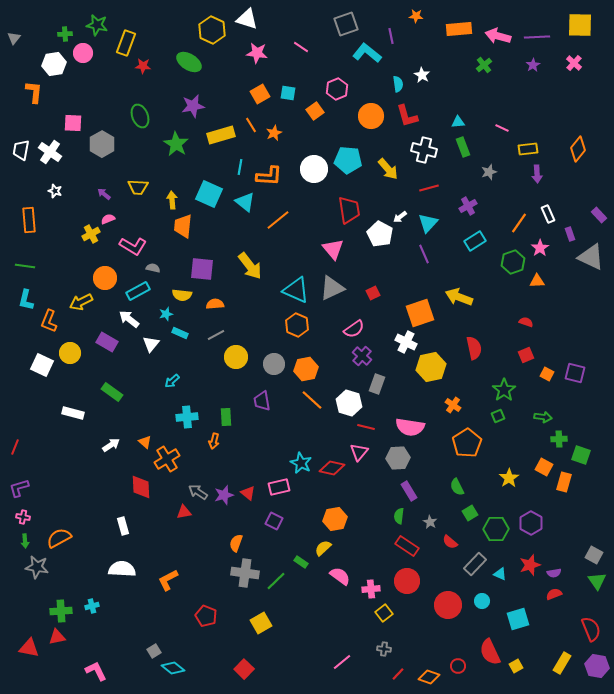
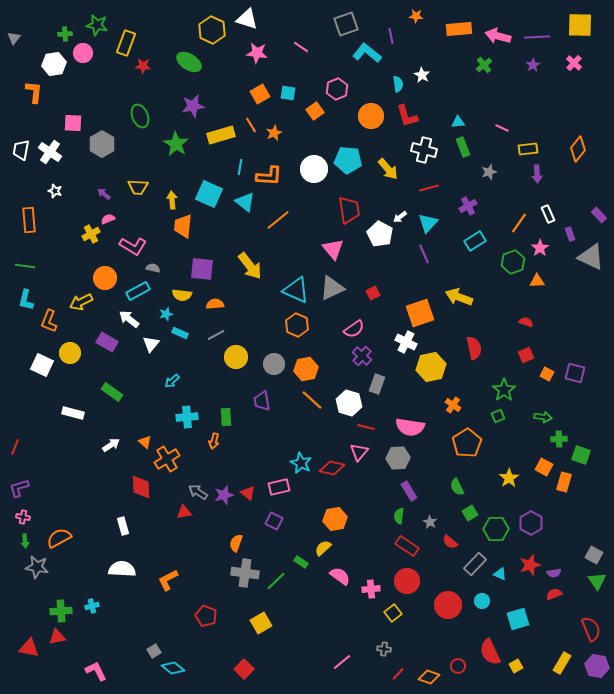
yellow square at (384, 613): moved 9 px right
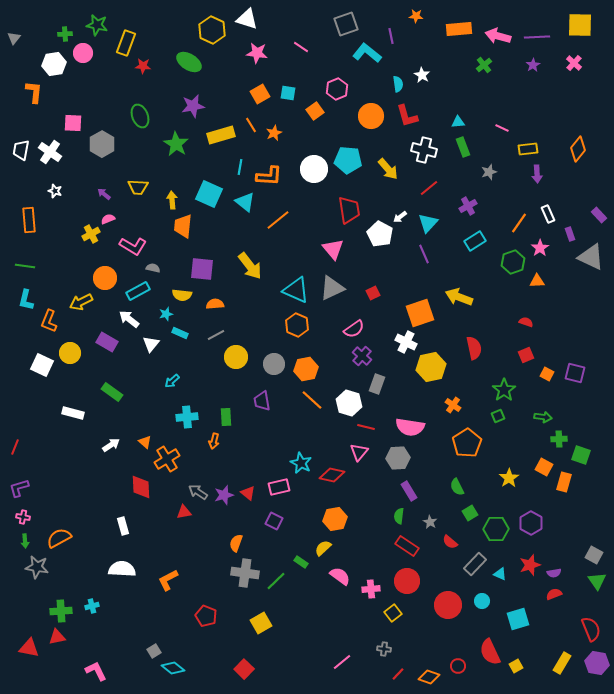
red line at (429, 188): rotated 24 degrees counterclockwise
red diamond at (332, 468): moved 7 px down
purple hexagon at (597, 666): moved 3 px up
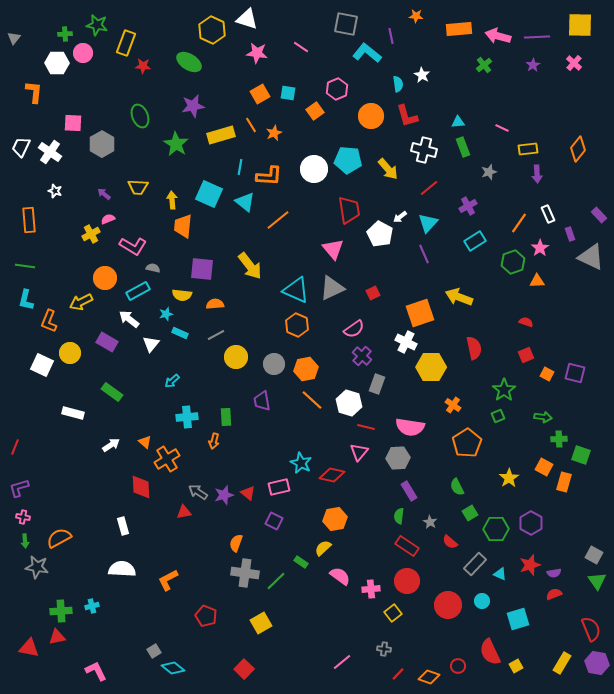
gray square at (346, 24): rotated 30 degrees clockwise
white hexagon at (54, 64): moved 3 px right, 1 px up; rotated 10 degrees clockwise
white trapezoid at (21, 150): moved 3 px up; rotated 15 degrees clockwise
yellow hexagon at (431, 367): rotated 12 degrees clockwise
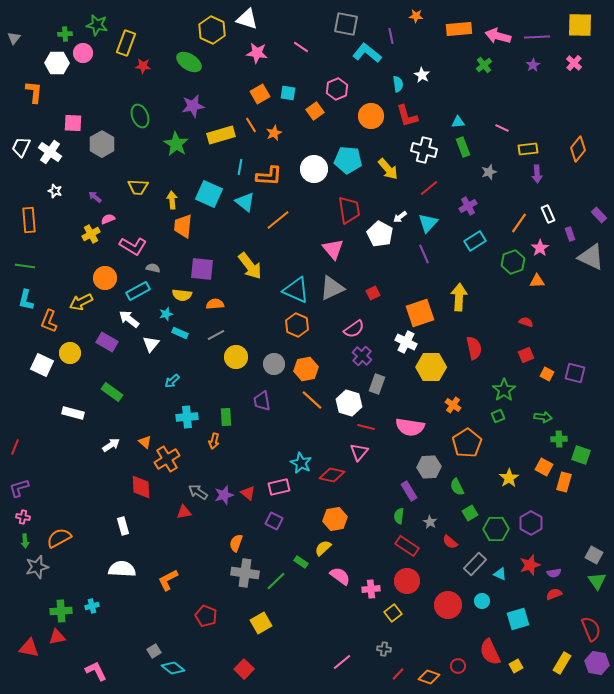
purple arrow at (104, 194): moved 9 px left, 3 px down
yellow arrow at (459, 297): rotated 72 degrees clockwise
gray hexagon at (398, 458): moved 31 px right, 9 px down
gray star at (37, 567): rotated 25 degrees counterclockwise
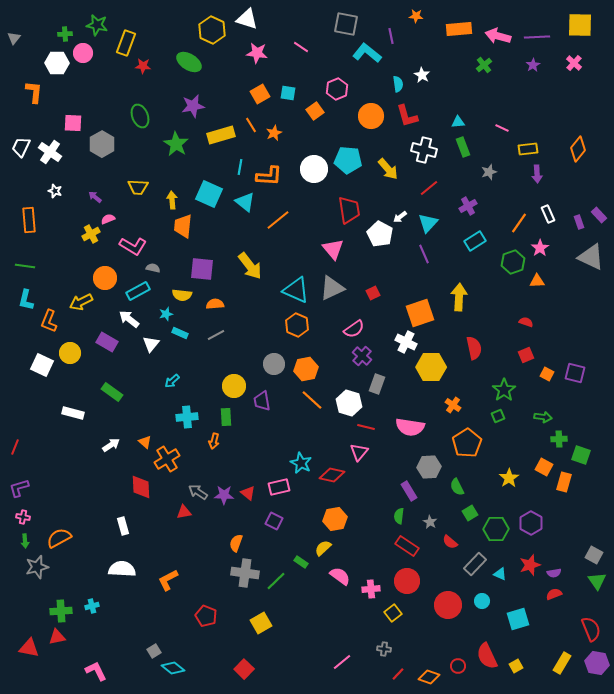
purple rectangle at (570, 234): moved 9 px right, 12 px up
yellow circle at (236, 357): moved 2 px left, 29 px down
purple star at (224, 495): rotated 18 degrees clockwise
red semicircle at (490, 652): moved 3 px left, 4 px down
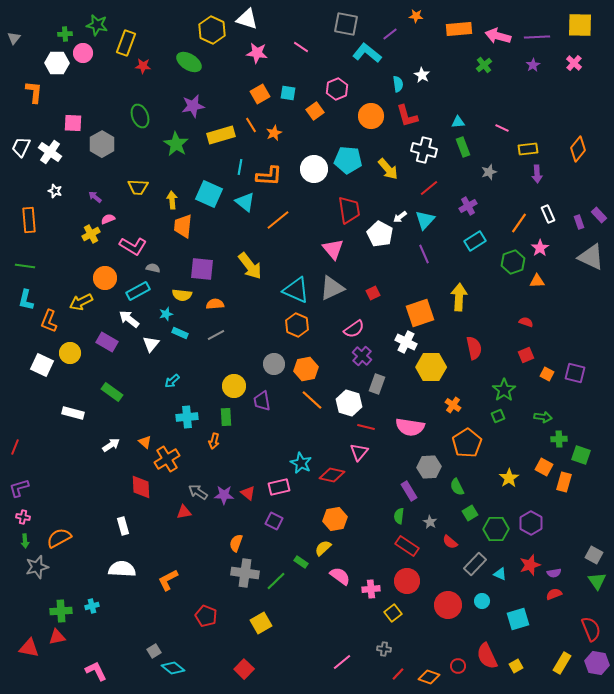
purple line at (391, 36): moved 1 px left, 2 px up; rotated 63 degrees clockwise
cyan triangle at (428, 223): moved 3 px left, 3 px up
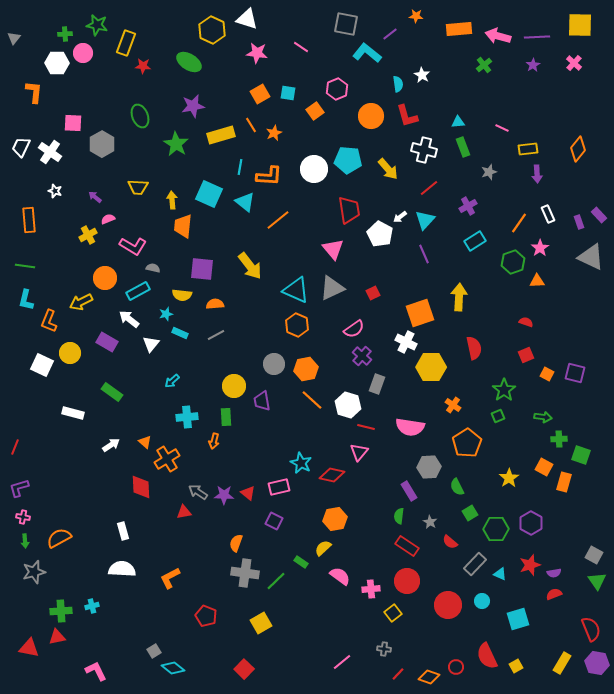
yellow cross at (91, 234): moved 3 px left, 1 px down
white hexagon at (349, 403): moved 1 px left, 2 px down
white rectangle at (123, 526): moved 5 px down
gray star at (37, 567): moved 3 px left, 5 px down
orange L-shape at (168, 580): moved 2 px right, 2 px up
red circle at (458, 666): moved 2 px left, 1 px down
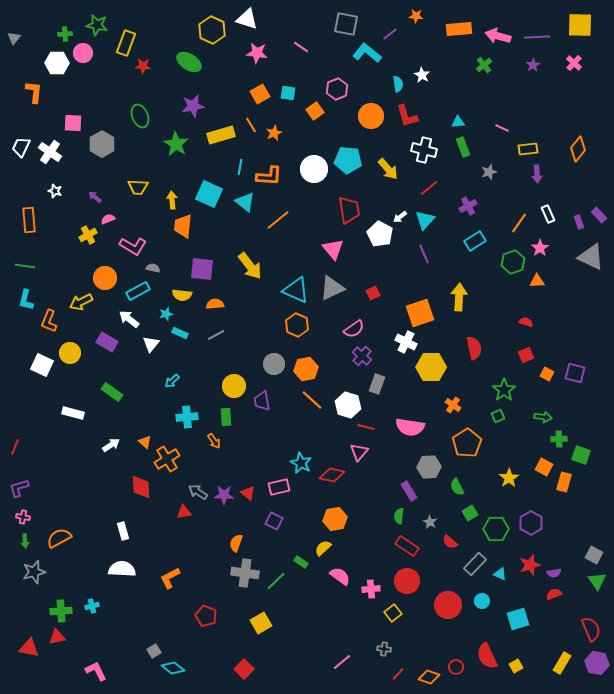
orange arrow at (214, 441): rotated 49 degrees counterclockwise
